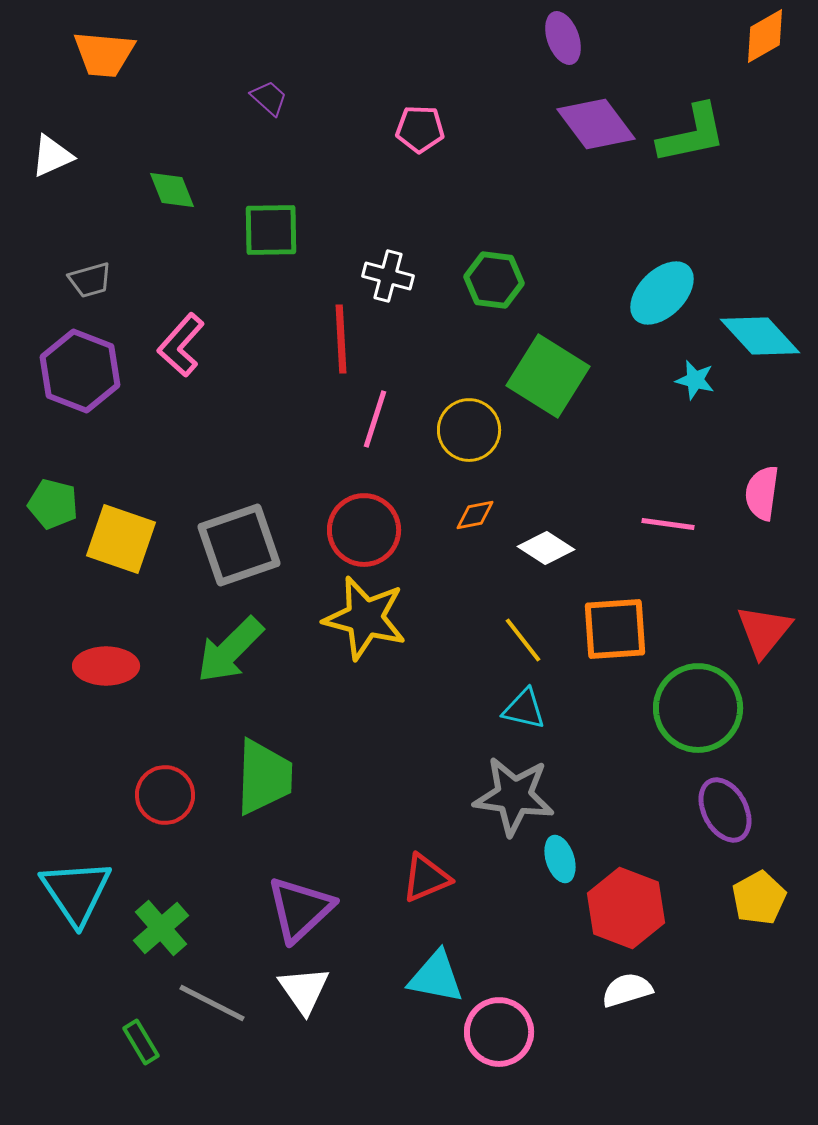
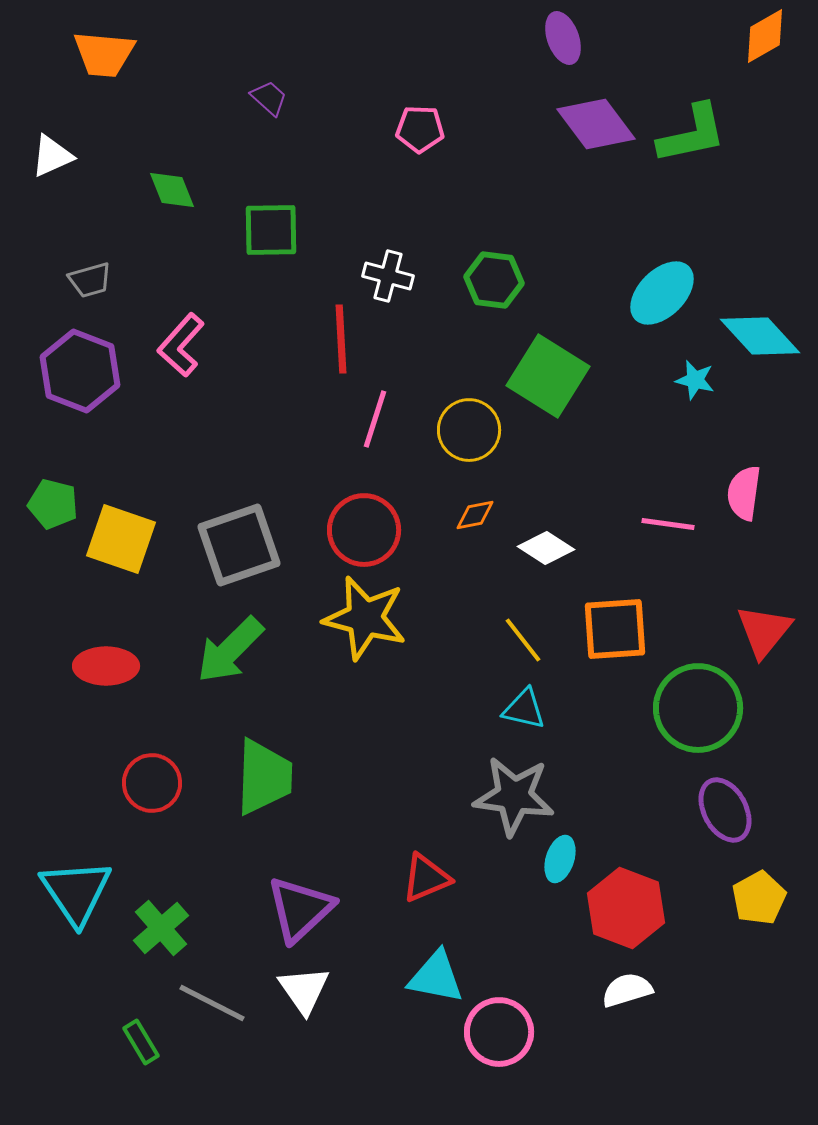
pink semicircle at (762, 493): moved 18 px left
red circle at (165, 795): moved 13 px left, 12 px up
cyan ellipse at (560, 859): rotated 36 degrees clockwise
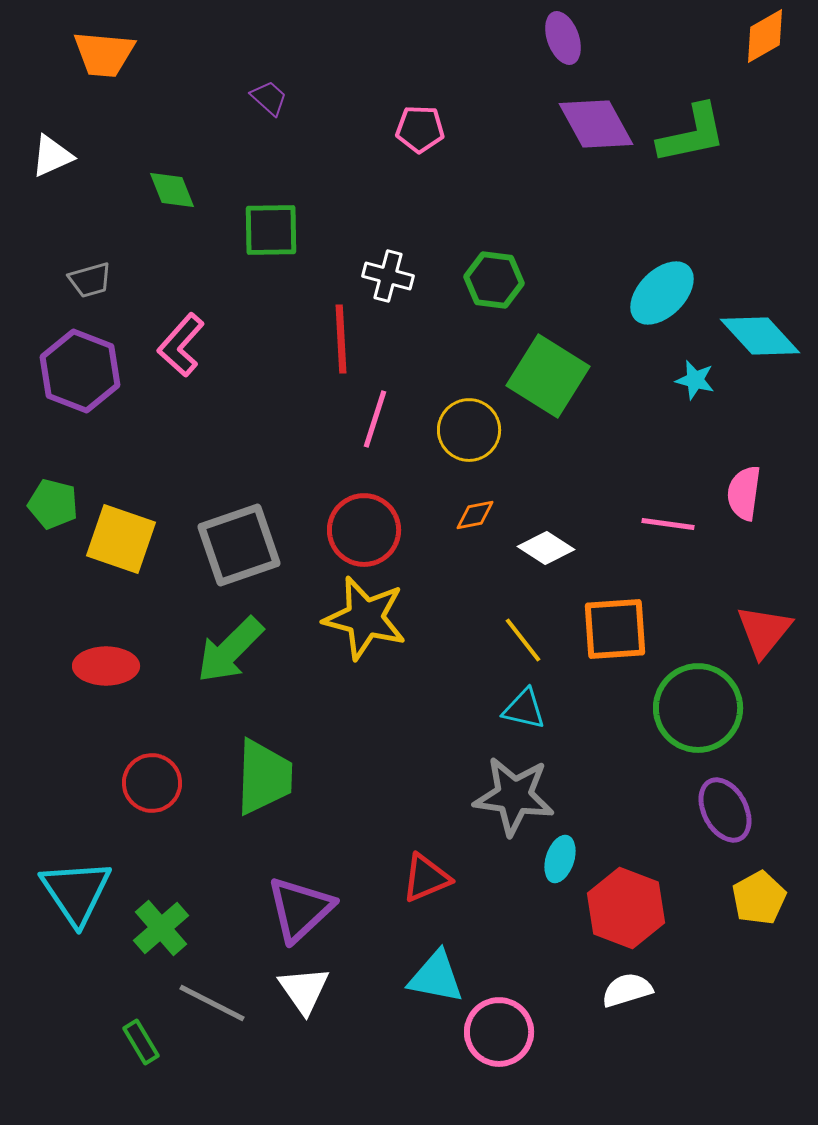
purple diamond at (596, 124): rotated 8 degrees clockwise
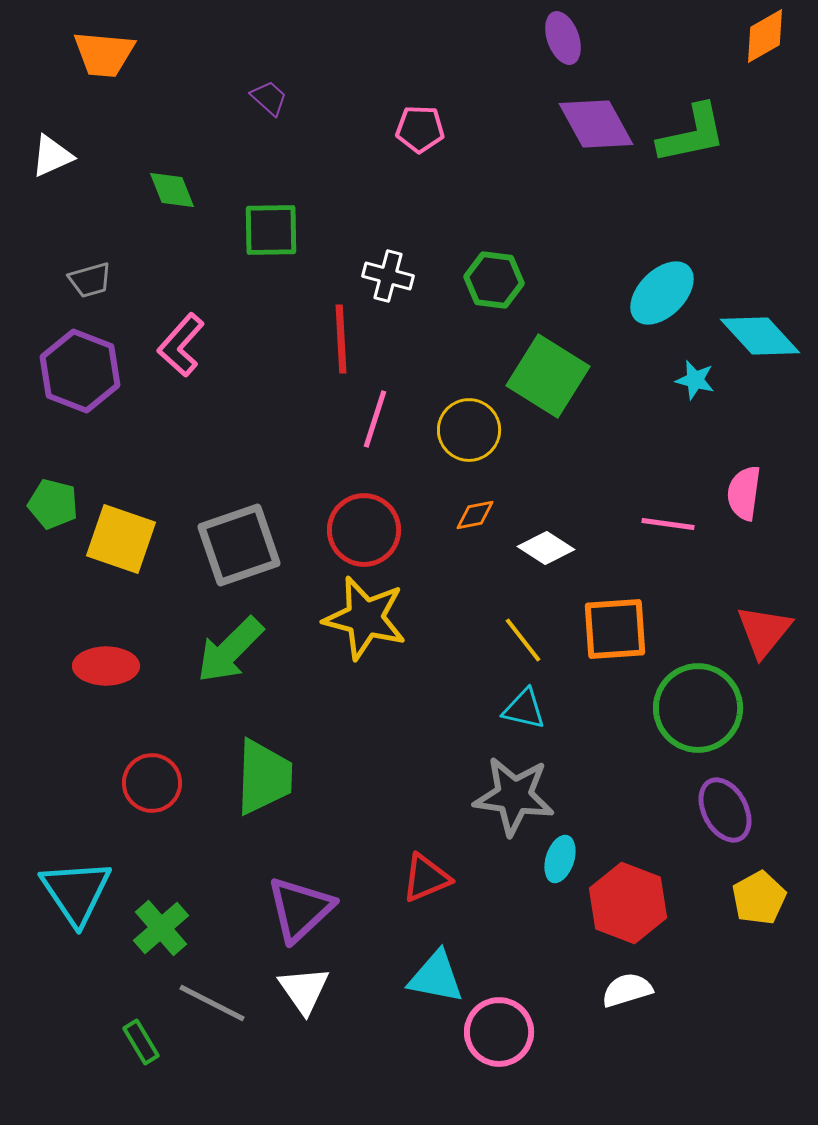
red hexagon at (626, 908): moved 2 px right, 5 px up
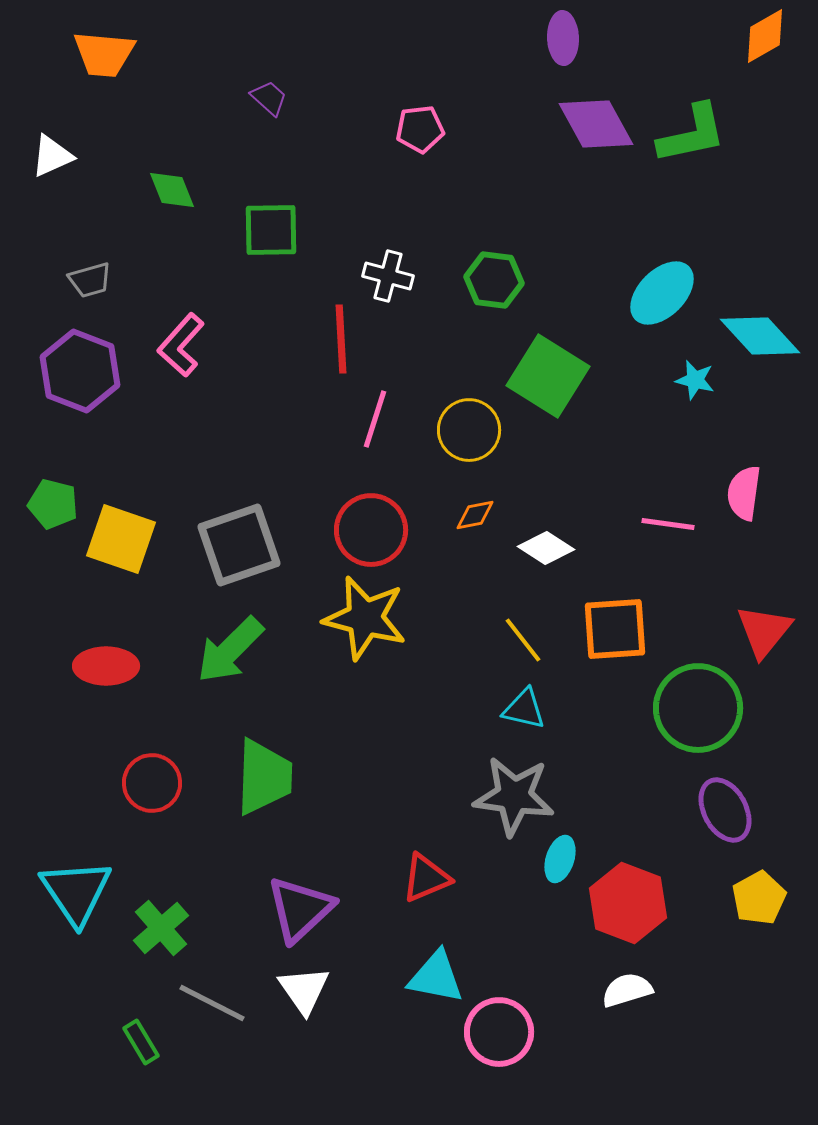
purple ellipse at (563, 38): rotated 18 degrees clockwise
pink pentagon at (420, 129): rotated 9 degrees counterclockwise
red circle at (364, 530): moved 7 px right
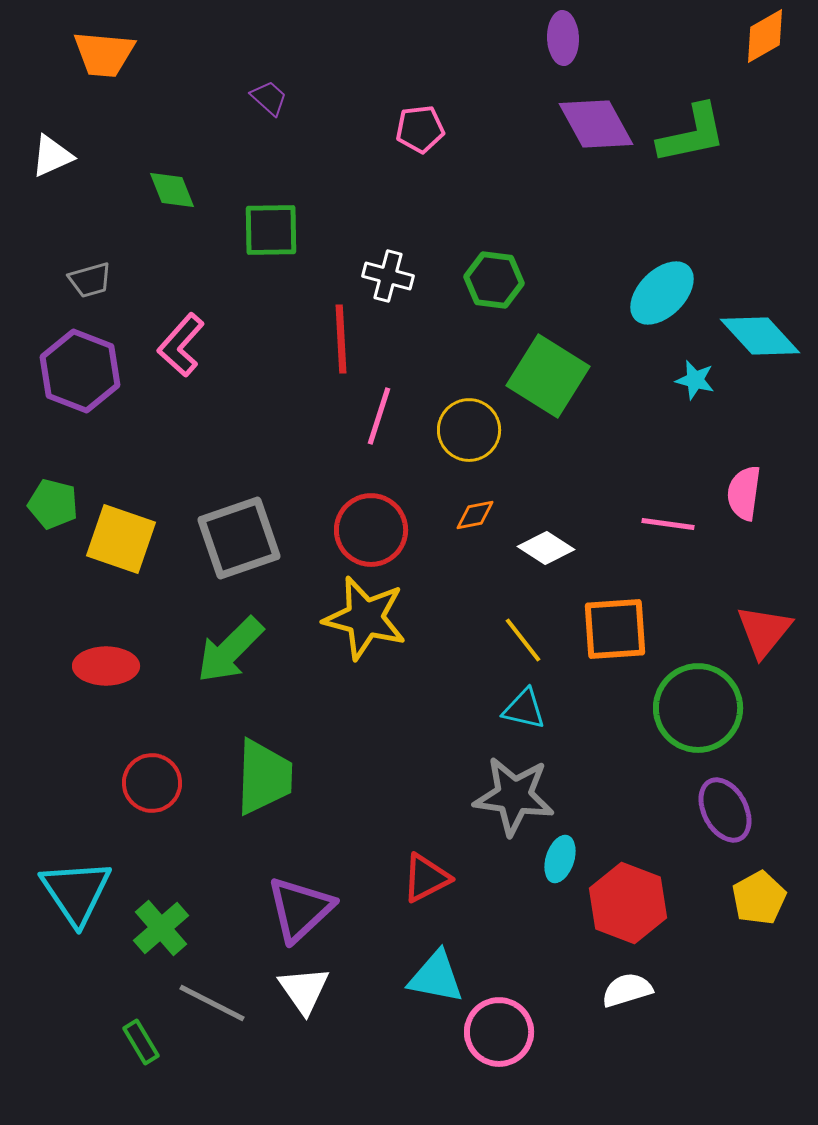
pink line at (375, 419): moved 4 px right, 3 px up
gray square at (239, 545): moved 7 px up
red triangle at (426, 878): rotated 4 degrees counterclockwise
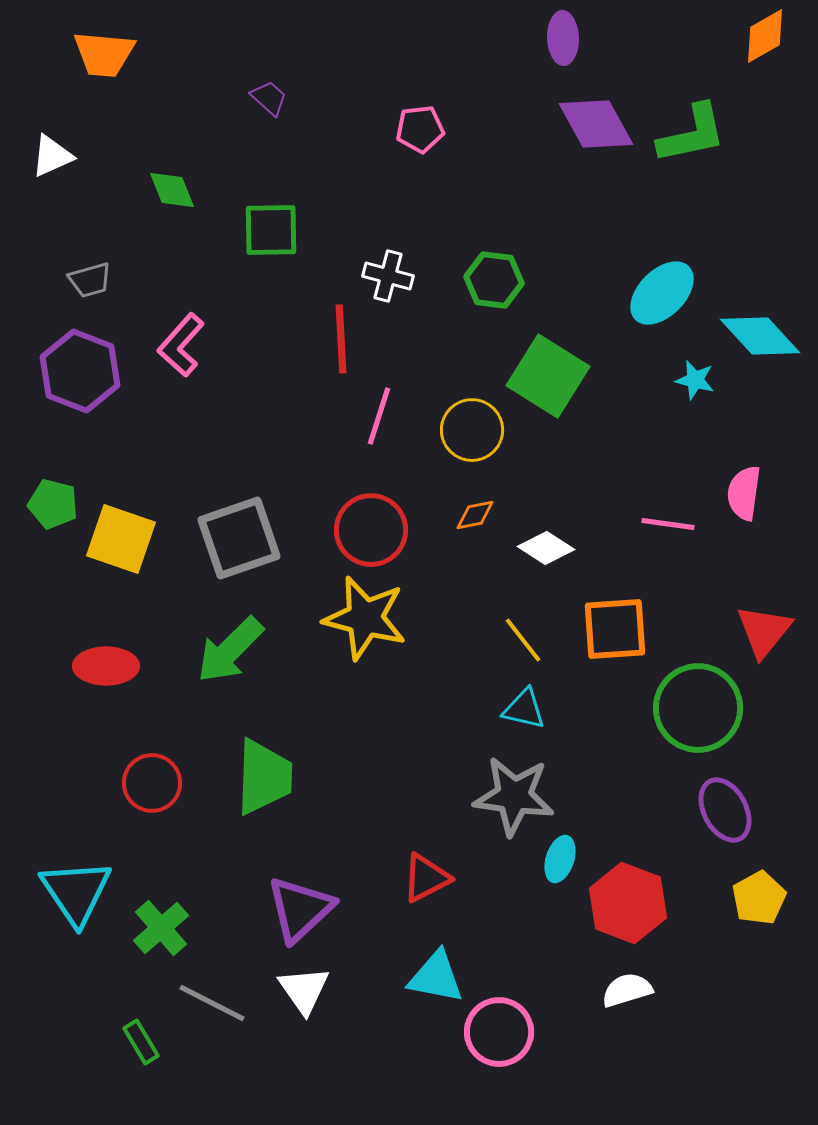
yellow circle at (469, 430): moved 3 px right
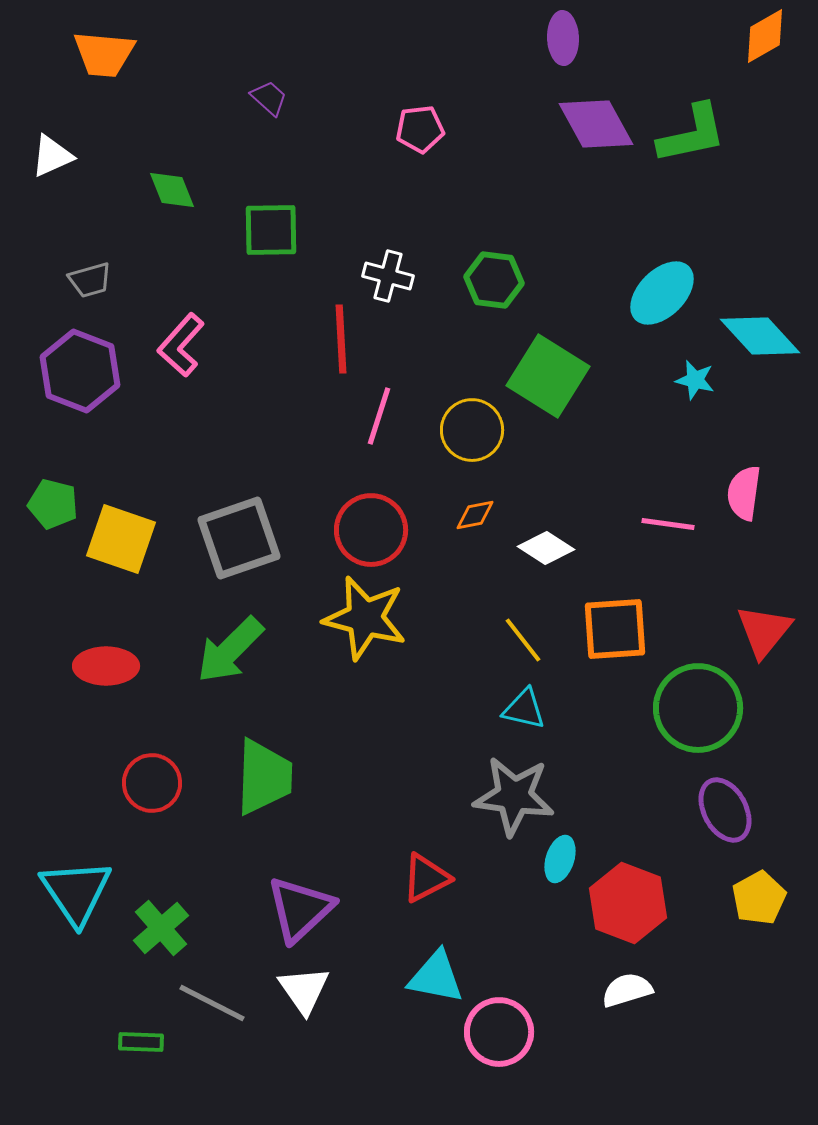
green rectangle at (141, 1042): rotated 57 degrees counterclockwise
